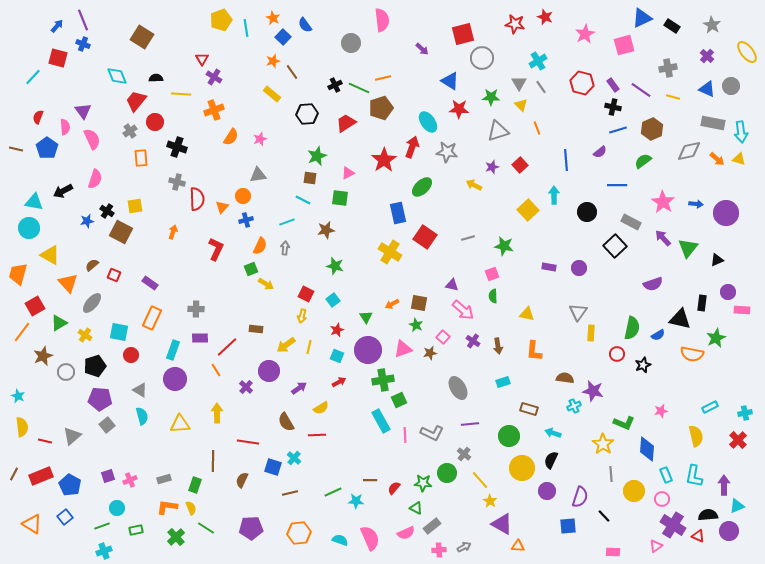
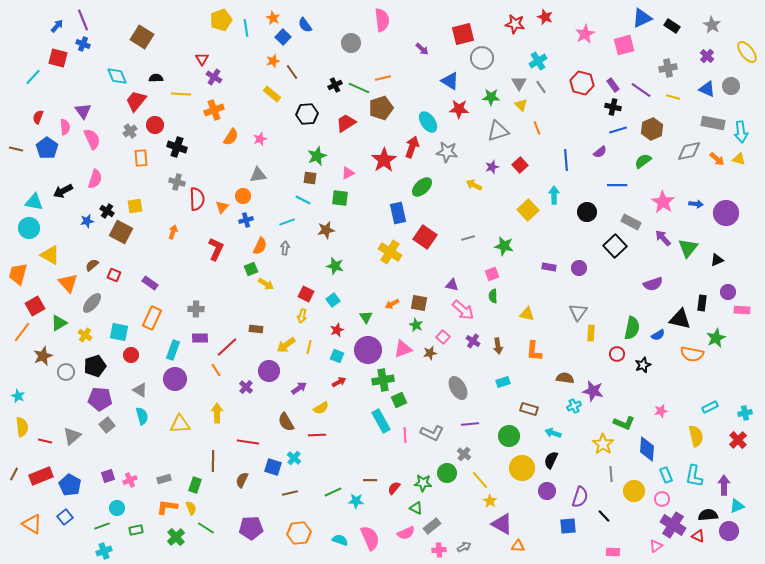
red circle at (155, 122): moved 3 px down
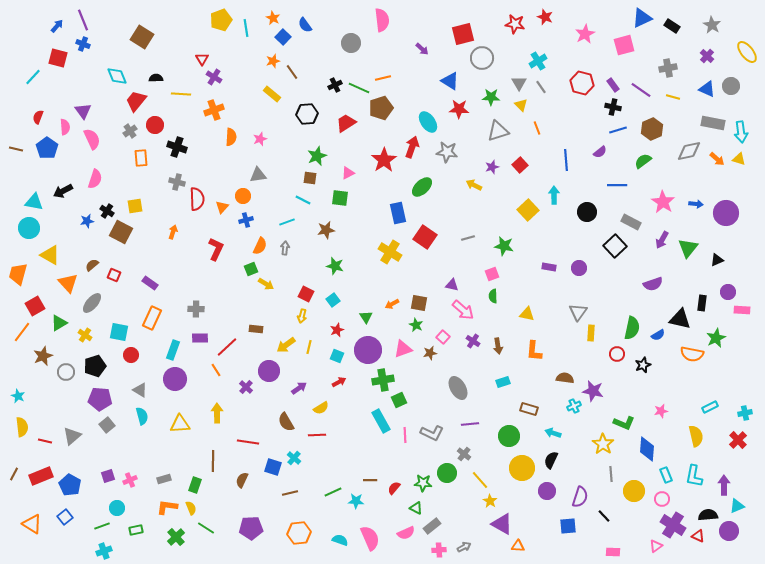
orange semicircle at (231, 137): rotated 30 degrees counterclockwise
purple arrow at (663, 238): moved 1 px left, 2 px down; rotated 108 degrees counterclockwise
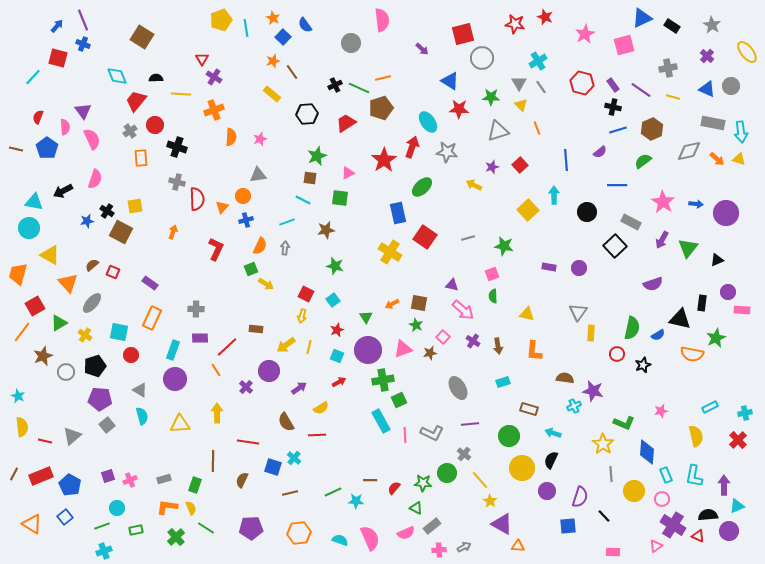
red square at (114, 275): moved 1 px left, 3 px up
blue diamond at (647, 449): moved 3 px down
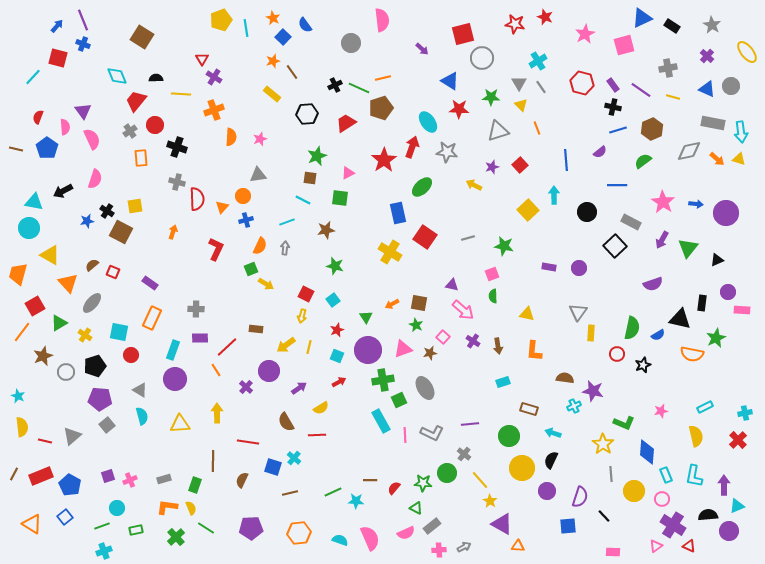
gray ellipse at (458, 388): moved 33 px left
cyan rectangle at (710, 407): moved 5 px left
red triangle at (698, 536): moved 9 px left, 10 px down
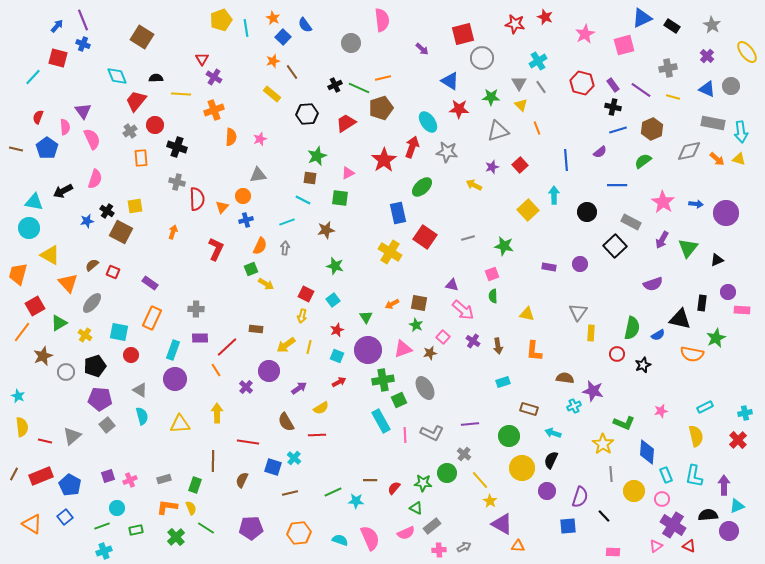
purple circle at (579, 268): moved 1 px right, 4 px up
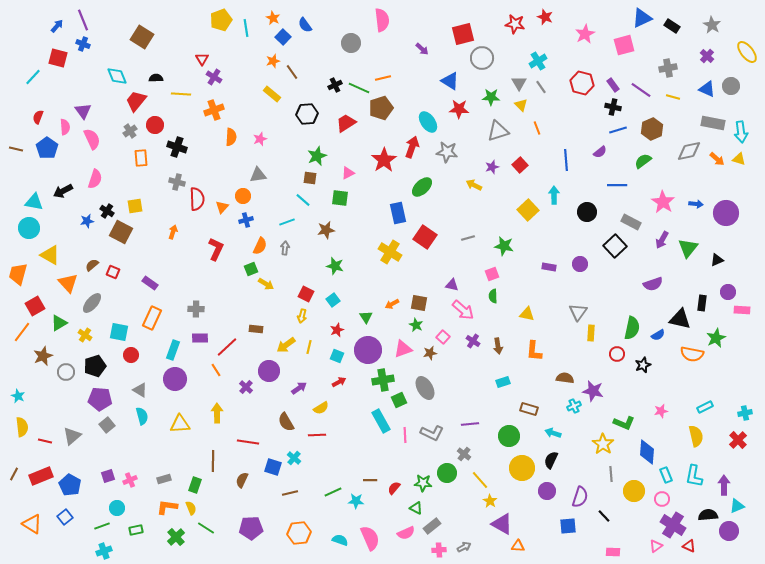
cyan line at (303, 200): rotated 14 degrees clockwise
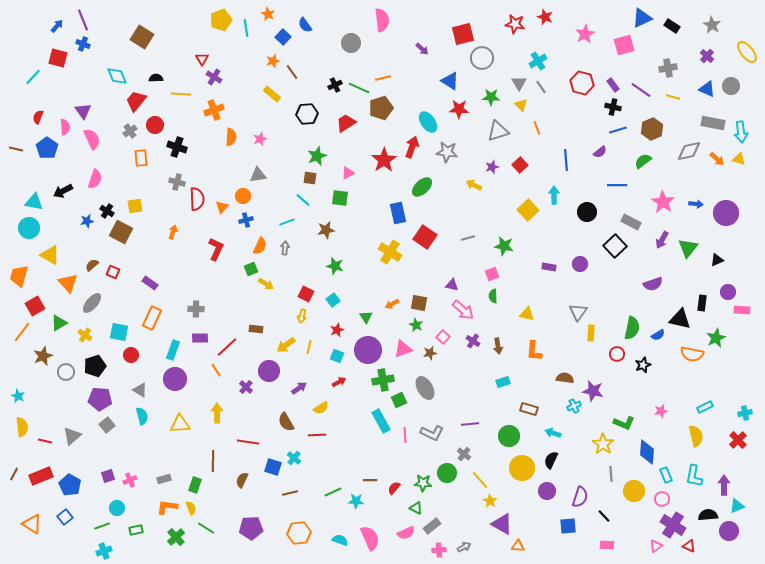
orange star at (273, 18): moved 5 px left, 4 px up
orange trapezoid at (18, 274): moved 1 px right, 2 px down
pink rectangle at (613, 552): moved 6 px left, 7 px up
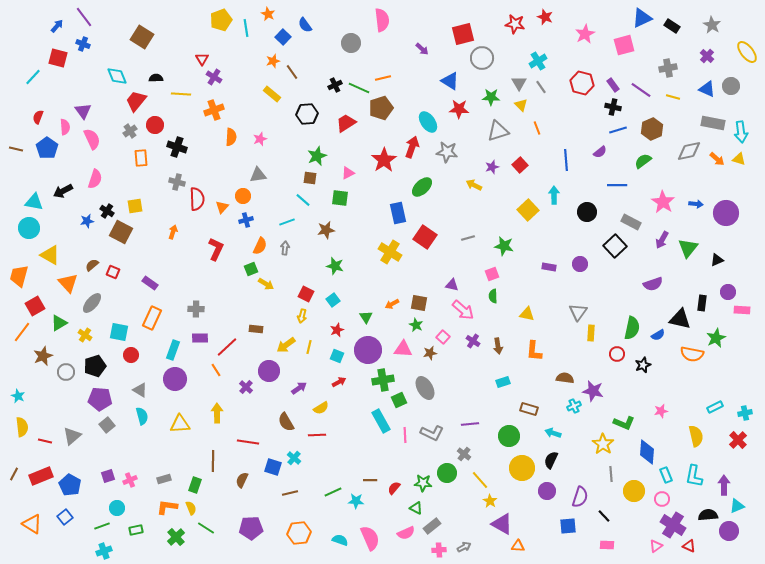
purple line at (83, 20): moved 1 px right, 3 px up; rotated 15 degrees counterclockwise
pink triangle at (403, 349): rotated 24 degrees clockwise
cyan rectangle at (705, 407): moved 10 px right
